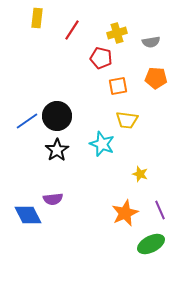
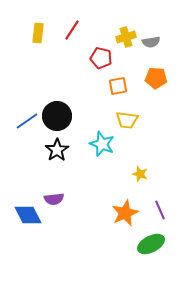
yellow rectangle: moved 1 px right, 15 px down
yellow cross: moved 9 px right, 4 px down
purple semicircle: moved 1 px right
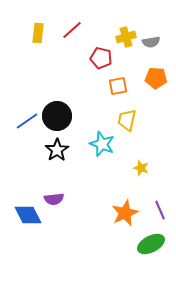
red line: rotated 15 degrees clockwise
yellow trapezoid: rotated 95 degrees clockwise
yellow star: moved 1 px right, 6 px up
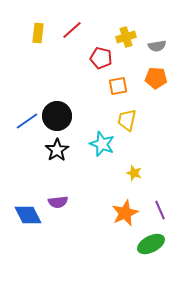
gray semicircle: moved 6 px right, 4 px down
yellow star: moved 7 px left, 5 px down
purple semicircle: moved 4 px right, 3 px down
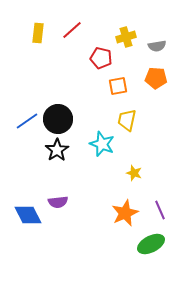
black circle: moved 1 px right, 3 px down
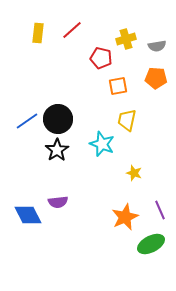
yellow cross: moved 2 px down
orange star: moved 4 px down
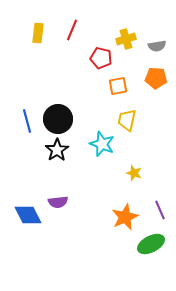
red line: rotated 25 degrees counterclockwise
blue line: rotated 70 degrees counterclockwise
